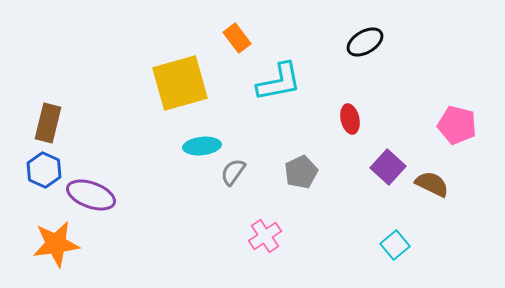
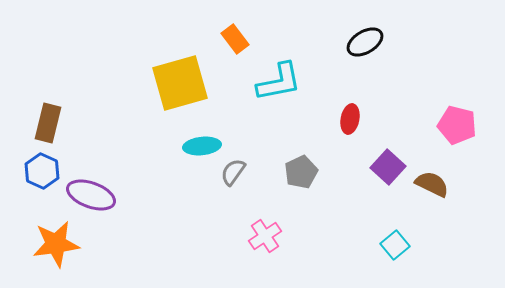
orange rectangle: moved 2 px left, 1 px down
red ellipse: rotated 24 degrees clockwise
blue hexagon: moved 2 px left, 1 px down
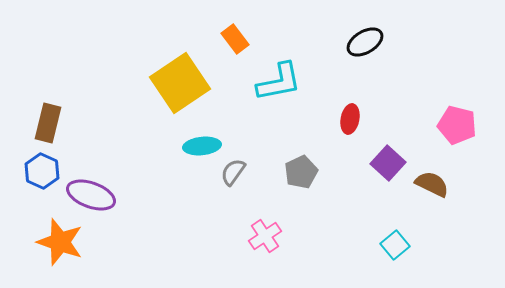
yellow square: rotated 18 degrees counterclockwise
purple square: moved 4 px up
orange star: moved 4 px right, 2 px up; rotated 27 degrees clockwise
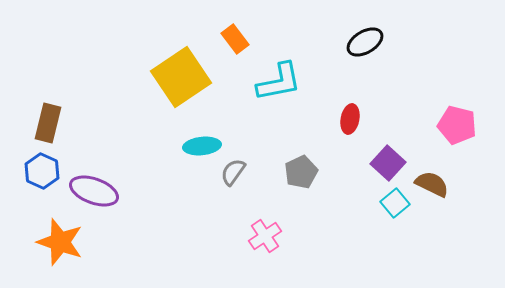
yellow square: moved 1 px right, 6 px up
purple ellipse: moved 3 px right, 4 px up
cyan square: moved 42 px up
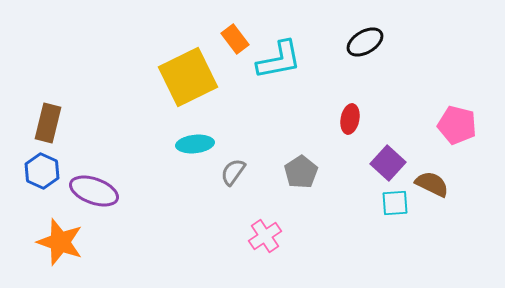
yellow square: moved 7 px right; rotated 8 degrees clockwise
cyan L-shape: moved 22 px up
cyan ellipse: moved 7 px left, 2 px up
gray pentagon: rotated 8 degrees counterclockwise
cyan square: rotated 36 degrees clockwise
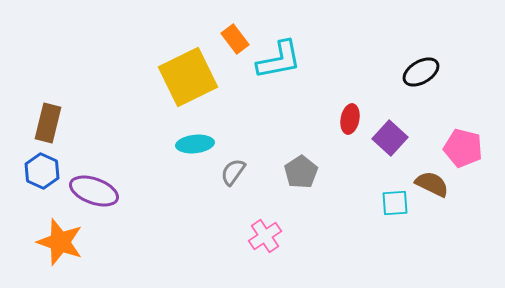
black ellipse: moved 56 px right, 30 px down
pink pentagon: moved 6 px right, 23 px down
purple square: moved 2 px right, 25 px up
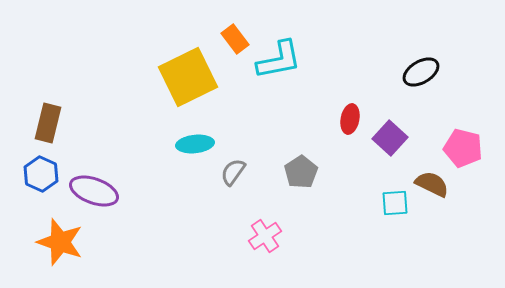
blue hexagon: moved 1 px left, 3 px down
